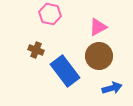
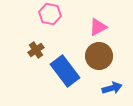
brown cross: rotated 35 degrees clockwise
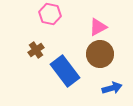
brown circle: moved 1 px right, 2 px up
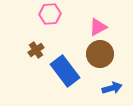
pink hexagon: rotated 15 degrees counterclockwise
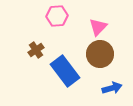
pink hexagon: moved 7 px right, 2 px down
pink triangle: rotated 18 degrees counterclockwise
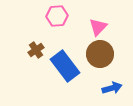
blue rectangle: moved 5 px up
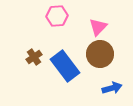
brown cross: moved 2 px left, 7 px down
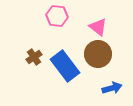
pink hexagon: rotated 10 degrees clockwise
pink triangle: rotated 36 degrees counterclockwise
brown circle: moved 2 px left
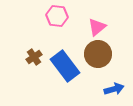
pink triangle: moved 1 px left; rotated 42 degrees clockwise
blue arrow: moved 2 px right, 1 px down
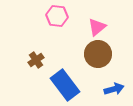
brown cross: moved 2 px right, 3 px down
blue rectangle: moved 19 px down
